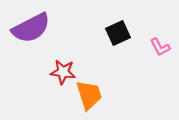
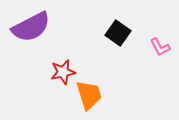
purple semicircle: moved 1 px up
black square: rotated 30 degrees counterclockwise
red star: rotated 20 degrees counterclockwise
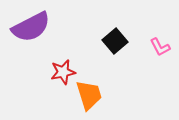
black square: moved 3 px left, 8 px down; rotated 15 degrees clockwise
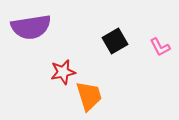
purple semicircle: rotated 18 degrees clockwise
black square: rotated 10 degrees clockwise
orange trapezoid: moved 1 px down
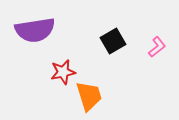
purple semicircle: moved 4 px right, 3 px down
black square: moved 2 px left
pink L-shape: moved 3 px left; rotated 100 degrees counterclockwise
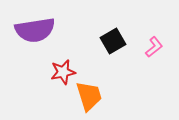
pink L-shape: moved 3 px left
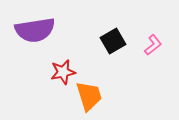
pink L-shape: moved 1 px left, 2 px up
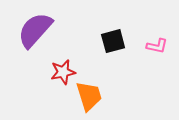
purple semicircle: rotated 141 degrees clockwise
black square: rotated 15 degrees clockwise
pink L-shape: moved 4 px right, 1 px down; rotated 50 degrees clockwise
